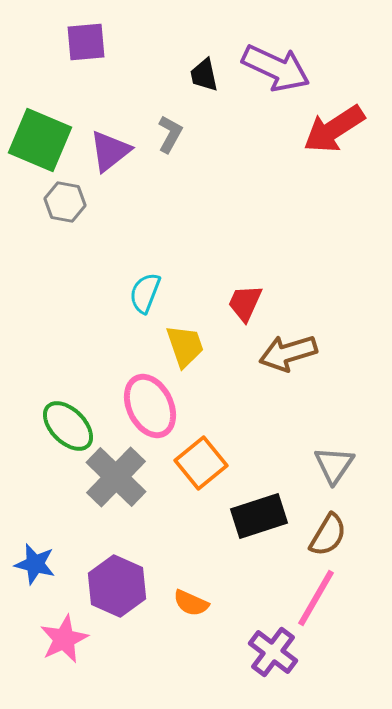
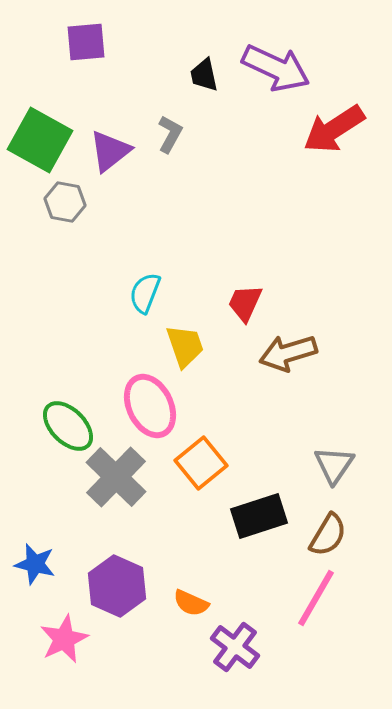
green square: rotated 6 degrees clockwise
purple cross: moved 38 px left, 5 px up
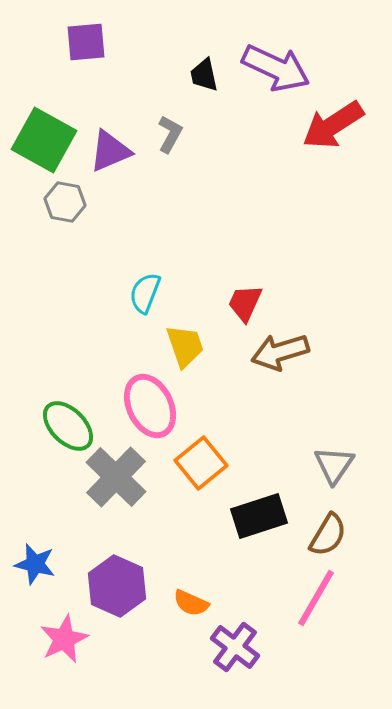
red arrow: moved 1 px left, 4 px up
green square: moved 4 px right
purple triangle: rotated 15 degrees clockwise
brown arrow: moved 8 px left, 1 px up
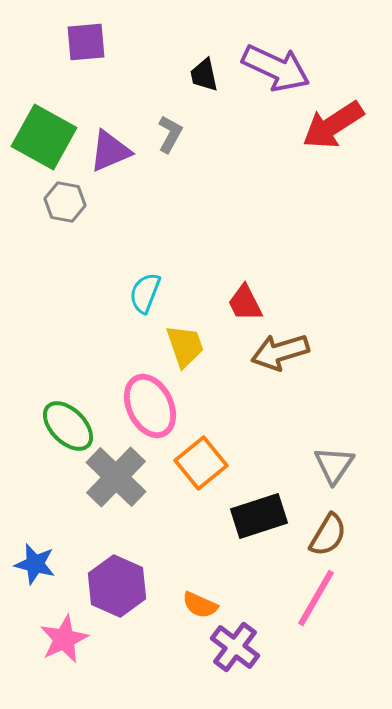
green square: moved 3 px up
red trapezoid: rotated 51 degrees counterclockwise
orange semicircle: moved 9 px right, 2 px down
